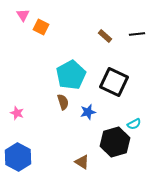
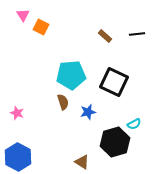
cyan pentagon: rotated 24 degrees clockwise
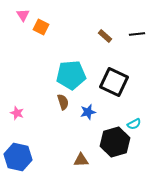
blue hexagon: rotated 16 degrees counterclockwise
brown triangle: moved 1 px left, 2 px up; rotated 35 degrees counterclockwise
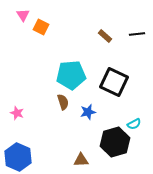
blue hexagon: rotated 12 degrees clockwise
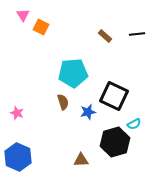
cyan pentagon: moved 2 px right, 2 px up
black square: moved 14 px down
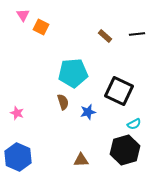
black square: moved 5 px right, 5 px up
black hexagon: moved 10 px right, 8 px down
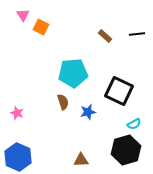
black hexagon: moved 1 px right
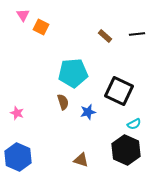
black hexagon: rotated 20 degrees counterclockwise
brown triangle: rotated 21 degrees clockwise
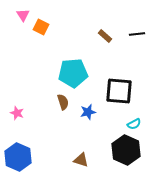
black square: rotated 20 degrees counterclockwise
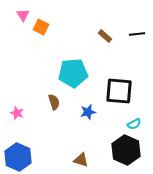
brown semicircle: moved 9 px left
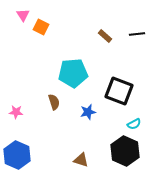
black square: rotated 16 degrees clockwise
pink star: moved 1 px left, 1 px up; rotated 16 degrees counterclockwise
black hexagon: moved 1 px left, 1 px down
blue hexagon: moved 1 px left, 2 px up
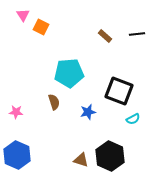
cyan pentagon: moved 4 px left
cyan semicircle: moved 1 px left, 5 px up
black hexagon: moved 15 px left, 5 px down
